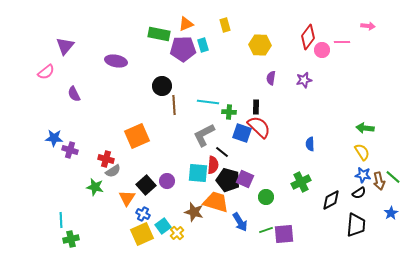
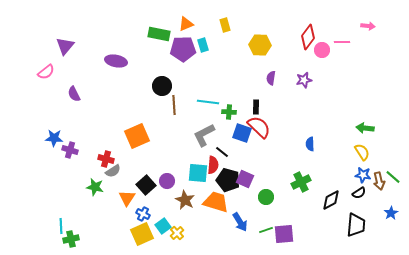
brown star at (194, 212): moved 9 px left, 12 px up; rotated 12 degrees clockwise
cyan line at (61, 220): moved 6 px down
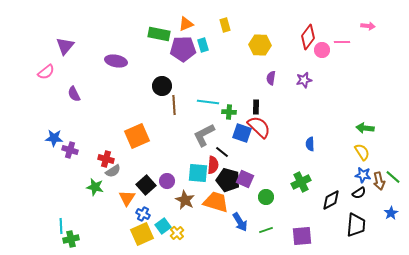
purple square at (284, 234): moved 18 px right, 2 px down
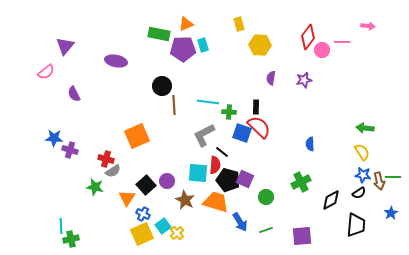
yellow rectangle at (225, 25): moved 14 px right, 1 px up
red semicircle at (213, 165): moved 2 px right
green line at (393, 177): rotated 42 degrees counterclockwise
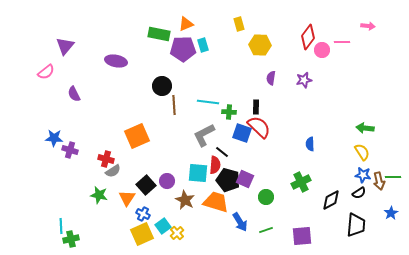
green star at (95, 187): moved 4 px right, 8 px down
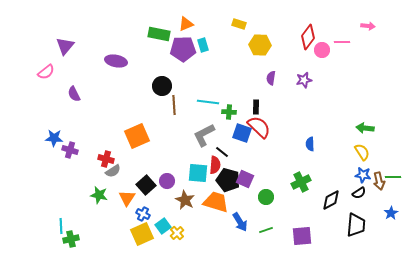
yellow rectangle at (239, 24): rotated 56 degrees counterclockwise
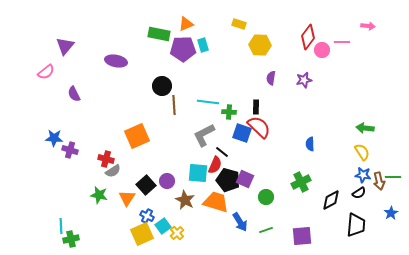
red semicircle at (215, 165): rotated 18 degrees clockwise
blue cross at (143, 214): moved 4 px right, 2 px down
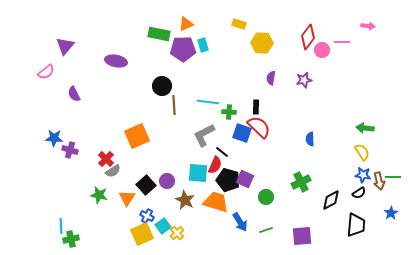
yellow hexagon at (260, 45): moved 2 px right, 2 px up
blue semicircle at (310, 144): moved 5 px up
red cross at (106, 159): rotated 28 degrees clockwise
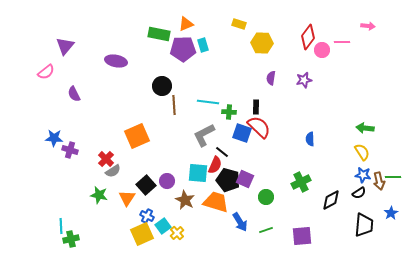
black trapezoid at (356, 225): moved 8 px right
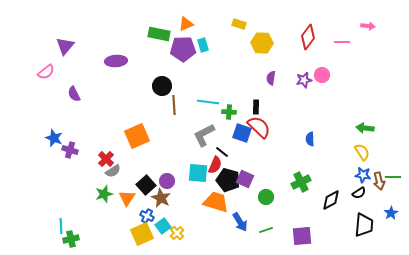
pink circle at (322, 50): moved 25 px down
purple ellipse at (116, 61): rotated 15 degrees counterclockwise
blue star at (54, 138): rotated 18 degrees clockwise
green star at (99, 195): moved 5 px right, 1 px up; rotated 30 degrees counterclockwise
brown star at (185, 200): moved 24 px left, 2 px up
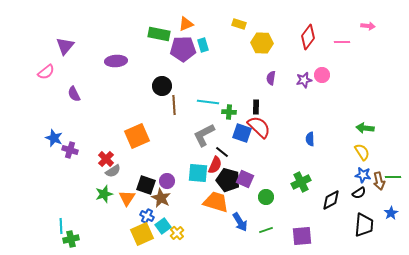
black square at (146, 185): rotated 30 degrees counterclockwise
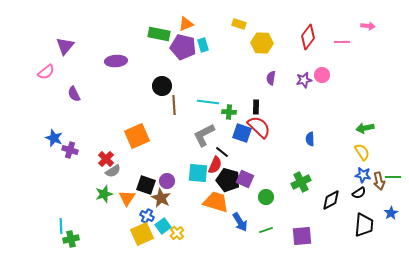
purple pentagon at (183, 49): moved 2 px up; rotated 15 degrees clockwise
green arrow at (365, 128): rotated 18 degrees counterclockwise
